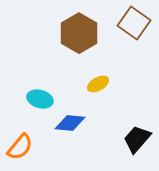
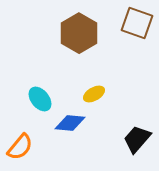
brown square: moved 3 px right; rotated 16 degrees counterclockwise
yellow ellipse: moved 4 px left, 10 px down
cyan ellipse: rotated 35 degrees clockwise
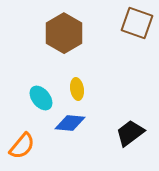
brown hexagon: moved 15 px left
yellow ellipse: moved 17 px left, 5 px up; rotated 70 degrees counterclockwise
cyan ellipse: moved 1 px right, 1 px up
black trapezoid: moved 7 px left, 6 px up; rotated 12 degrees clockwise
orange semicircle: moved 2 px right, 1 px up
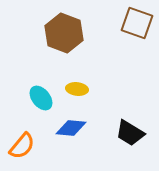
brown hexagon: rotated 9 degrees counterclockwise
yellow ellipse: rotated 75 degrees counterclockwise
blue diamond: moved 1 px right, 5 px down
black trapezoid: rotated 112 degrees counterclockwise
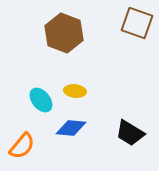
yellow ellipse: moved 2 px left, 2 px down
cyan ellipse: moved 2 px down
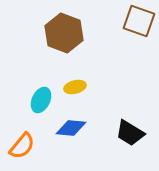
brown square: moved 2 px right, 2 px up
yellow ellipse: moved 4 px up; rotated 20 degrees counterclockwise
cyan ellipse: rotated 65 degrees clockwise
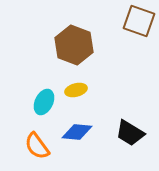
brown hexagon: moved 10 px right, 12 px down
yellow ellipse: moved 1 px right, 3 px down
cyan ellipse: moved 3 px right, 2 px down
blue diamond: moved 6 px right, 4 px down
orange semicircle: moved 15 px right; rotated 104 degrees clockwise
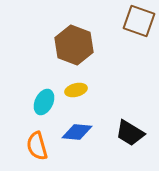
orange semicircle: rotated 20 degrees clockwise
